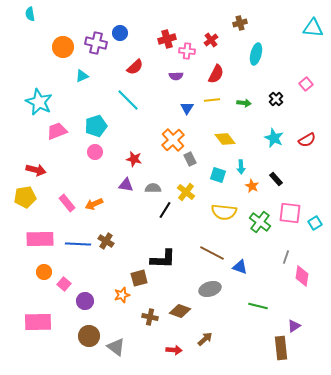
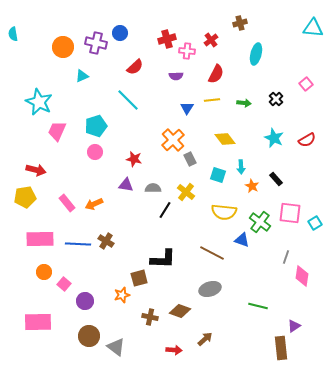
cyan semicircle at (30, 14): moved 17 px left, 20 px down
pink trapezoid at (57, 131): rotated 45 degrees counterclockwise
blue triangle at (240, 267): moved 2 px right, 27 px up
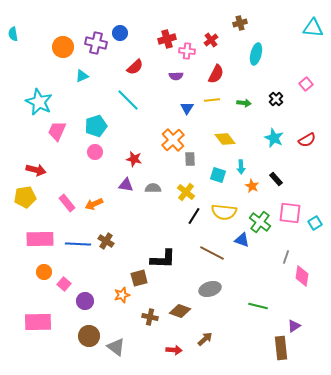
gray rectangle at (190, 159): rotated 24 degrees clockwise
black line at (165, 210): moved 29 px right, 6 px down
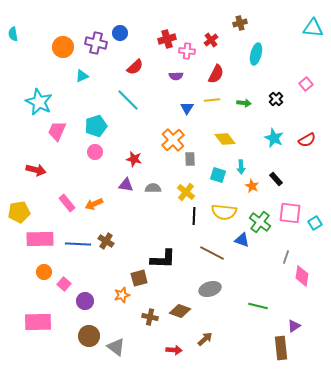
yellow pentagon at (25, 197): moved 6 px left, 15 px down
black line at (194, 216): rotated 30 degrees counterclockwise
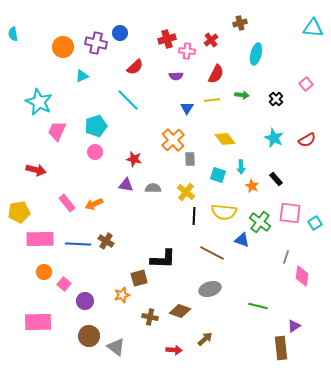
green arrow at (244, 103): moved 2 px left, 8 px up
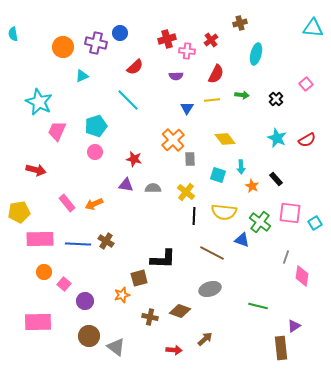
cyan star at (274, 138): moved 3 px right
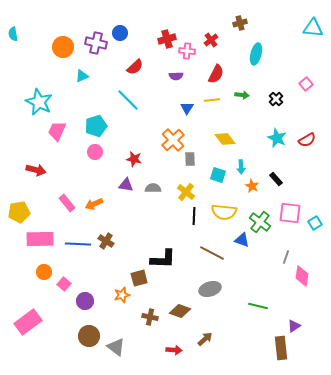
pink rectangle at (38, 322): moved 10 px left; rotated 36 degrees counterclockwise
